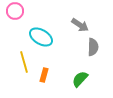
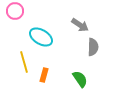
green semicircle: rotated 102 degrees clockwise
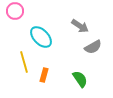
gray arrow: moved 1 px down
cyan ellipse: rotated 15 degrees clockwise
gray semicircle: rotated 60 degrees clockwise
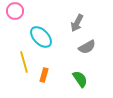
gray arrow: moved 3 px left, 3 px up; rotated 84 degrees clockwise
gray semicircle: moved 6 px left
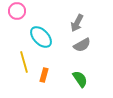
pink circle: moved 2 px right
gray semicircle: moved 5 px left, 2 px up
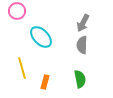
gray arrow: moved 6 px right
gray semicircle: rotated 120 degrees clockwise
yellow line: moved 2 px left, 6 px down
orange rectangle: moved 1 px right, 7 px down
green semicircle: rotated 24 degrees clockwise
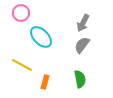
pink circle: moved 4 px right, 2 px down
gray semicircle: rotated 36 degrees clockwise
yellow line: moved 3 px up; rotated 45 degrees counterclockwise
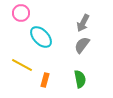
orange rectangle: moved 2 px up
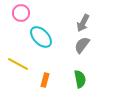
yellow line: moved 4 px left, 1 px up
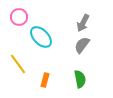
pink circle: moved 2 px left, 4 px down
yellow line: rotated 25 degrees clockwise
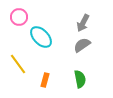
gray semicircle: rotated 18 degrees clockwise
